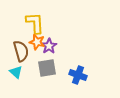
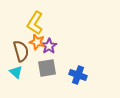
yellow L-shape: rotated 145 degrees counterclockwise
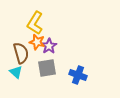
brown semicircle: moved 2 px down
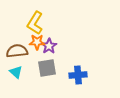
orange star: rotated 14 degrees counterclockwise
brown semicircle: moved 4 px left, 2 px up; rotated 80 degrees counterclockwise
blue cross: rotated 24 degrees counterclockwise
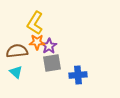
gray square: moved 5 px right, 5 px up
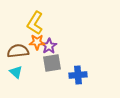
brown semicircle: moved 1 px right
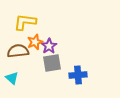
yellow L-shape: moved 10 px left, 1 px up; rotated 65 degrees clockwise
orange star: moved 2 px left; rotated 21 degrees counterclockwise
cyan triangle: moved 4 px left, 6 px down
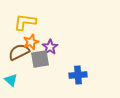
orange star: moved 4 px left
purple star: moved 1 px right, 1 px down
brown semicircle: moved 1 px right, 1 px down; rotated 20 degrees counterclockwise
gray square: moved 12 px left, 4 px up
cyan triangle: moved 1 px left, 2 px down
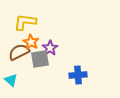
orange star: rotated 21 degrees counterclockwise
purple star: moved 1 px down
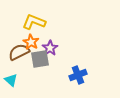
yellow L-shape: moved 9 px right; rotated 15 degrees clockwise
blue cross: rotated 18 degrees counterclockwise
